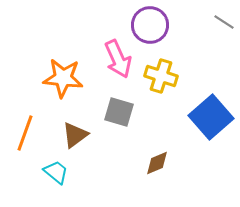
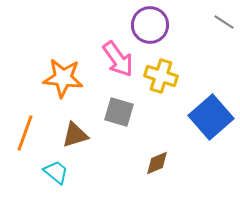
pink arrow: rotated 12 degrees counterclockwise
brown triangle: rotated 20 degrees clockwise
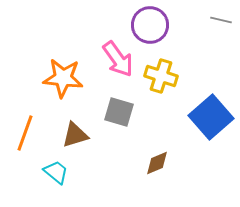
gray line: moved 3 px left, 2 px up; rotated 20 degrees counterclockwise
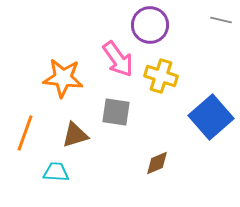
gray square: moved 3 px left; rotated 8 degrees counterclockwise
cyan trapezoid: rotated 36 degrees counterclockwise
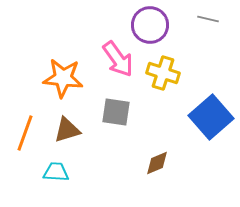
gray line: moved 13 px left, 1 px up
yellow cross: moved 2 px right, 3 px up
brown triangle: moved 8 px left, 5 px up
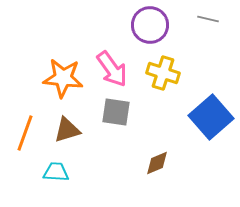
pink arrow: moved 6 px left, 10 px down
